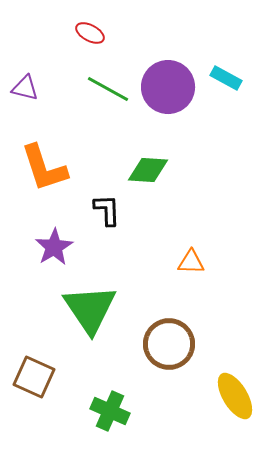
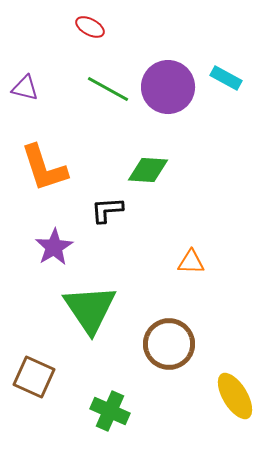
red ellipse: moved 6 px up
black L-shape: rotated 92 degrees counterclockwise
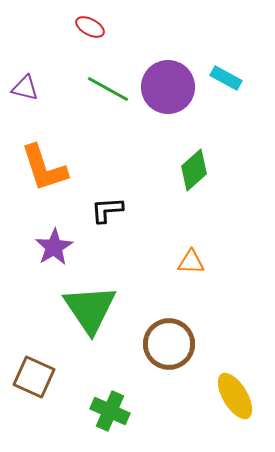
green diamond: moved 46 px right; rotated 45 degrees counterclockwise
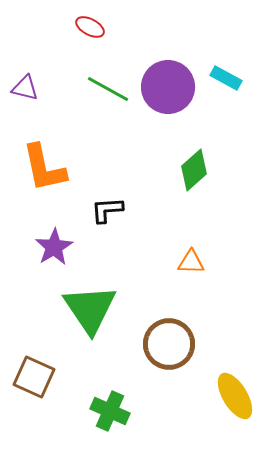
orange L-shape: rotated 6 degrees clockwise
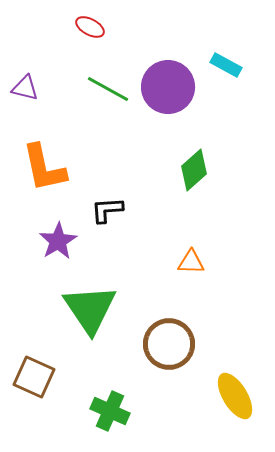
cyan rectangle: moved 13 px up
purple star: moved 4 px right, 6 px up
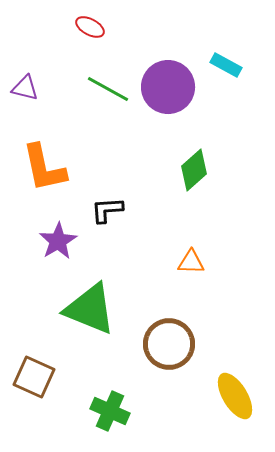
green triangle: rotated 34 degrees counterclockwise
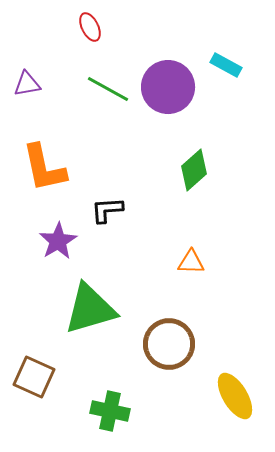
red ellipse: rotated 36 degrees clockwise
purple triangle: moved 2 px right, 4 px up; rotated 24 degrees counterclockwise
green triangle: rotated 38 degrees counterclockwise
green cross: rotated 12 degrees counterclockwise
